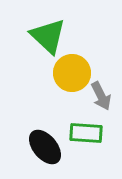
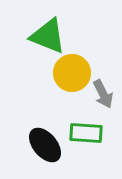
green triangle: rotated 21 degrees counterclockwise
gray arrow: moved 2 px right, 2 px up
black ellipse: moved 2 px up
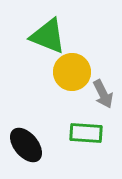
yellow circle: moved 1 px up
black ellipse: moved 19 px left
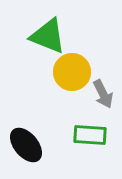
green rectangle: moved 4 px right, 2 px down
